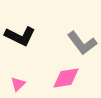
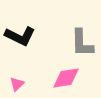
gray L-shape: rotated 36 degrees clockwise
pink triangle: moved 1 px left
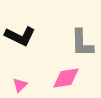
pink triangle: moved 3 px right, 1 px down
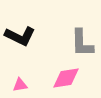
pink triangle: rotated 35 degrees clockwise
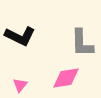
pink triangle: rotated 42 degrees counterclockwise
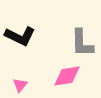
pink diamond: moved 1 px right, 2 px up
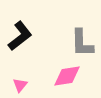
black L-shape: rotated 64 degrees counterclockwise
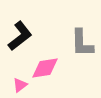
pink diamond: moved 22 px left, 8 px up
pink triangle: rotated 14 degrees clockwise
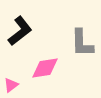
black L-shape: moved 5 px up
pink triangle: moved 9 px left
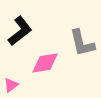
gray L-shape: rotated 12 degrees counterclockwise
pink diamond: moved 5 px up
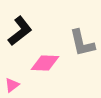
pink diamond: rotated 12 degrees clockwise
pink triangle: moved 1 px right
